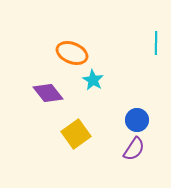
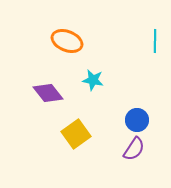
cyan line: moved 1 px left, 2 px up
orange ellipse: moved 5 px left, 12 px up
cyan star: rotated 20 degrees counterclockwise
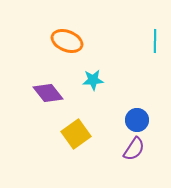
cyan star: rotated 15 degrees counterclockwise
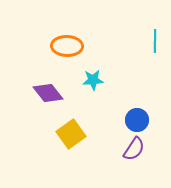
orange ellipse: moved 5 px down; rotated 20 degrees counterclockwise
yellow square: moved 5 px left
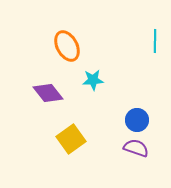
orange ellipse: rotated 60 degrees clockwise
yellow square: moved 5 px down
purple semicircle: moved 2 px right, 1 px up; rotated 105 degrees counterclockwise
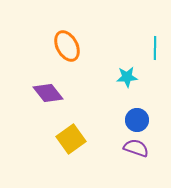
cyan line: moved 7 px down
cyan star: moved 34 px right, 3 px up
